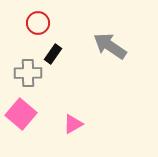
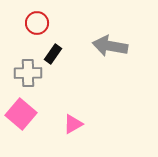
red circle: moved 1 px left
gray arrow: rotated 24 degrees counterclockwise
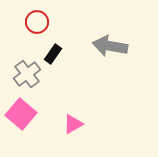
red circle: moved 1 px up
gray cross: moved 1 px left, 1 px down; rotated 36 degrees counterclockwise
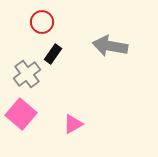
red circle: moved 5 px right
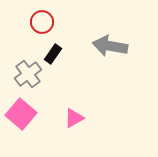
gray cross: moved 1 px right
pink triangle: moved 1 px right, 6 px up
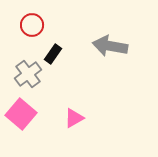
red circle: moved 10 px left, 3 px down
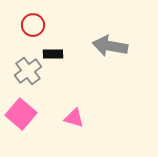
red circle: moved 1 px right
black rectangle: rotated 54 degrees clockwise
gray cross: moved 3 px up
pink triangle: rotated 45 degrees clockwise
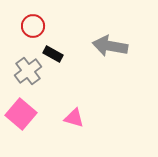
red circle: moved 1 px down
black rectangle: rotated 30 degrees clockwise
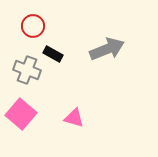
gray arrow: moved 3 px left, 3 px down; rotated 148 degrees clockwise
gray cross: moved 1 px left, 1 px up; rotated 32 degrees counterclockwise
